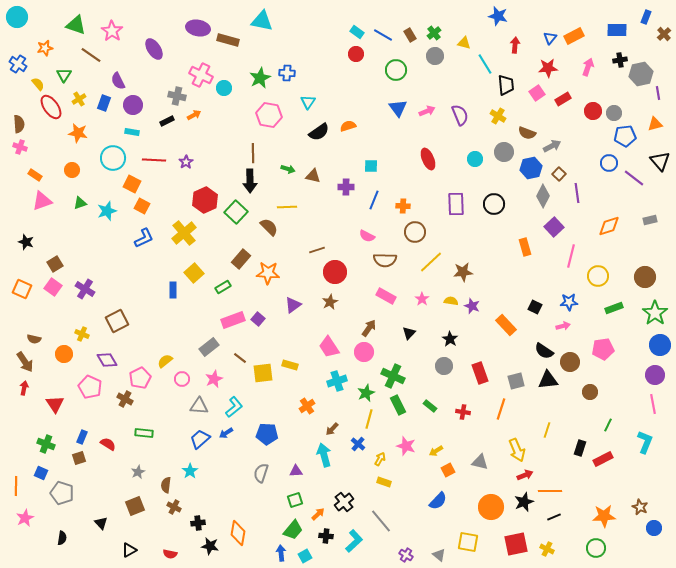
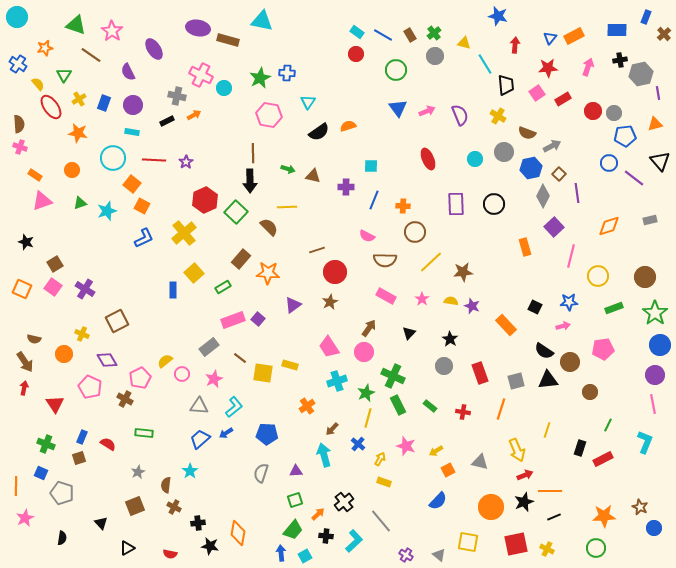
purple semicircle at (118, 81): moved 10 px right, 9 px up
orange square at (132, 184): rotated 12 degrees clockwise
yellow square at (263, 373): rotated 15 degrees clockwise
pink circle at (182, 379): moved 5 px up
yellow line at (369, 419): moved 1 px left, 1 px up
black triangle at (129, 550): moved 2 px left, 2 px up
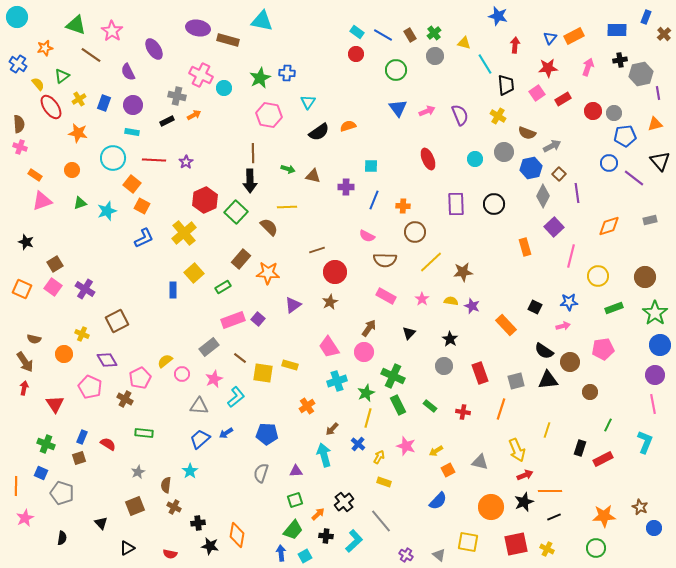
green triangle at (64, 75): moved 2 px left, 1 px down; rotated 21 degrees clockwise
cyan L-shape at (234, 407): moved 2 px right, 10 px up
yellow arrow at (380, 459): moved 1 px left, 2 px up
orange diamond at (238, 533): moved 1 px left, 2 px down
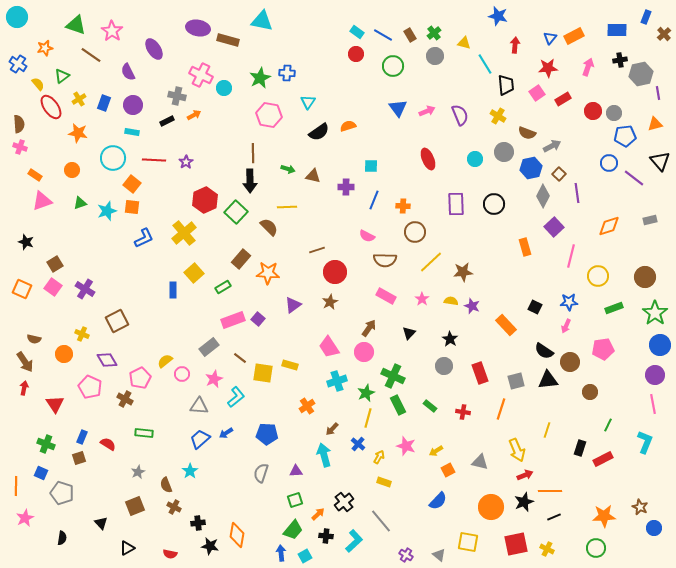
green circle at (396, 70): moved 3 px left, 4 px up
orange square at (142, 206): moved 10 px left, 1 px down; rotated 21 degrees counterclockwise
pink arrow at (563, 326): moved 3 px right; rotated 128 degrees clockwise
brown semicircle at (166, 485): rotated 28 degrees counterclockwise
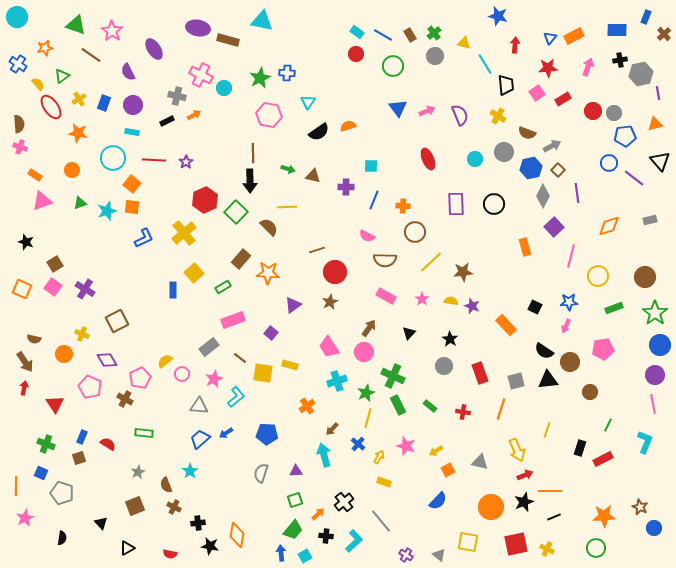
brown square at (559, 174): moved 1 px left, 4 px up
purple square at (258, 319): moved 13 px right, 14 px down
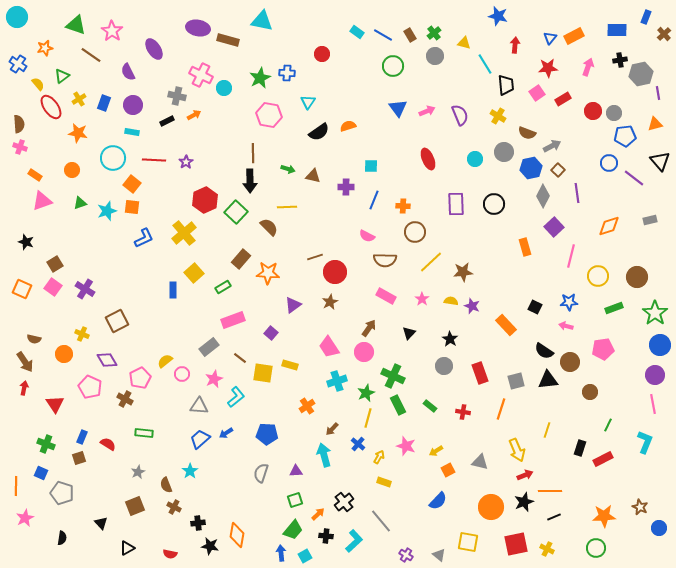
red circle at (356, 54): moved 34 px left
brown line at (317, 250): moved 2 px left, 7 px down
brown circle at (645, 277): moved 8 px left
pink arrow at (566, 326): rotated 80 degrees clockwise
blue circle at (654, 528): moved 5 px right
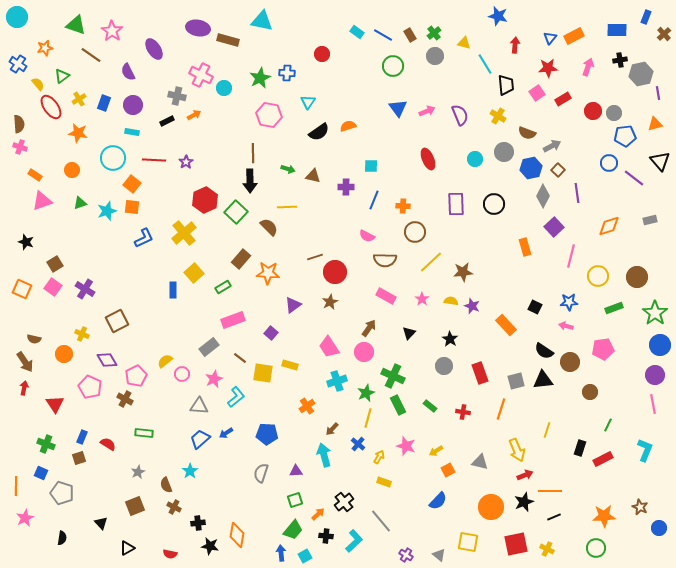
pink pentagon at (140, 378): moved 4 px left, 2 px up
black triangle at (548, 380): moved 5 px left
cyan L-shape at (645, 442): moved 8 px down
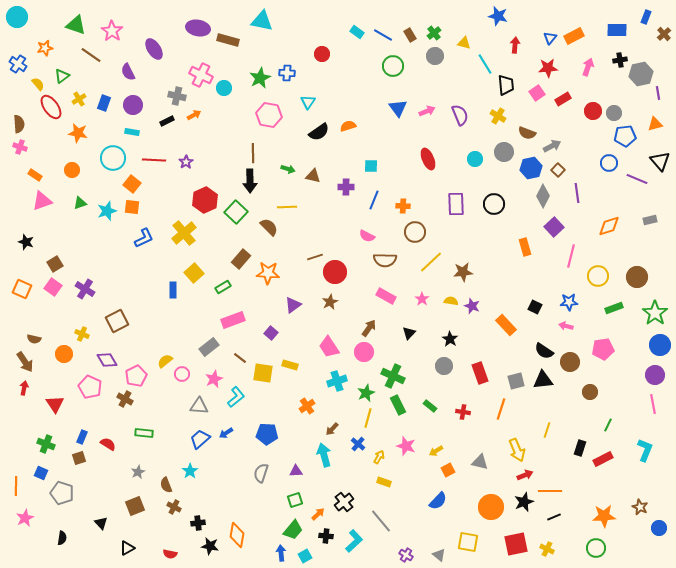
purple line at (634, 178): moved 3 px right, 1 px down; rotated 15 degrees counterclockwise
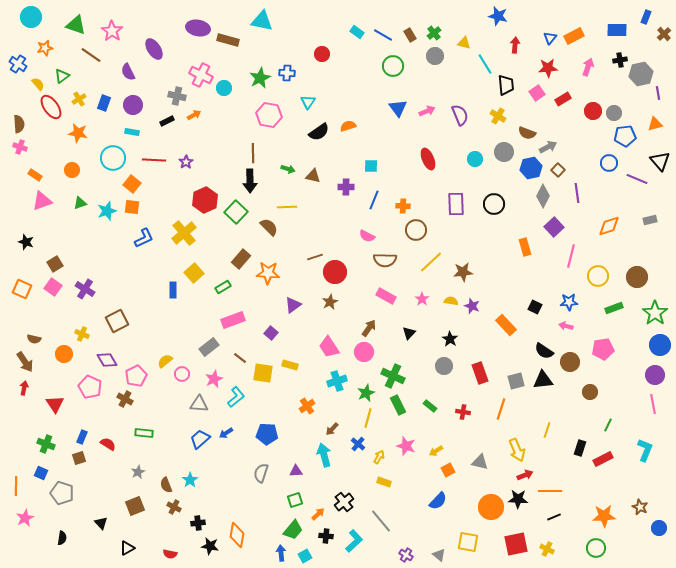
cyan circle at (17, 17): moved 14 px right
gray arrow at (552, 146): moved 4 px left, 1 px down
brown circle at (415, 232): moved 1 px right, 2 px up
gray triangle at (199, 406): moved 2 px up
cyan star at (190, 471): moved 9 px down
black star at (524, 502): moved 6 px left, 3 px up; rotated 24 degrees clockwise
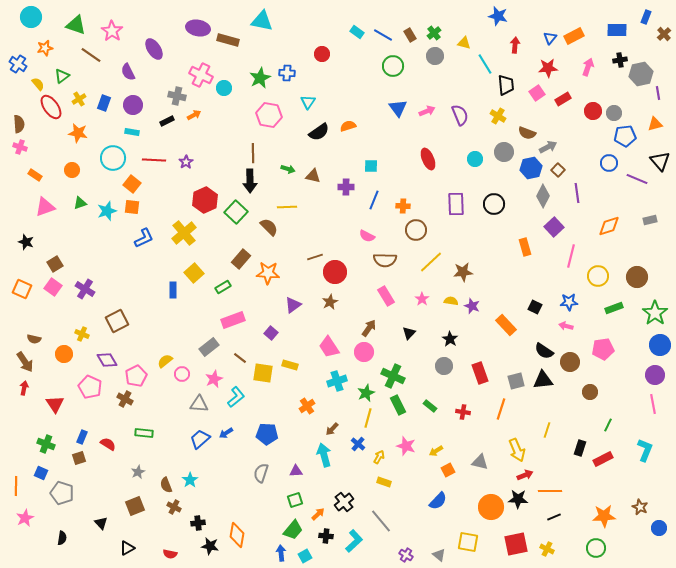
pink triangle at (42, 201): moved 3 px right, 6 px down
pink rectangle at (386, 296): rotated 30 degrees clockwise
